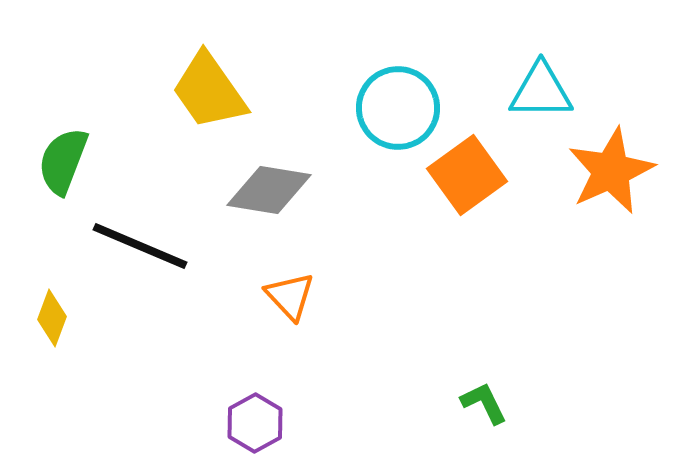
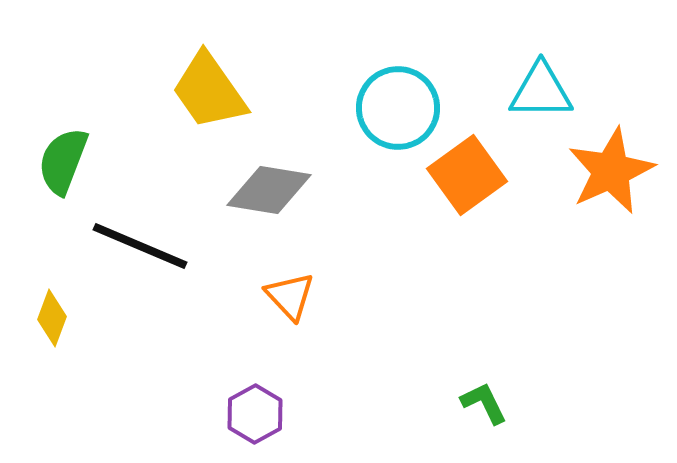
purple hexagon: moved 9 px up
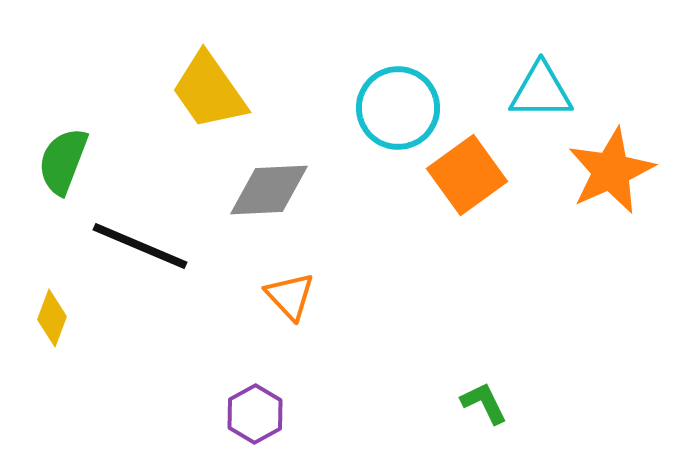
gray diamond: rotated 12 degrees counterclockwise
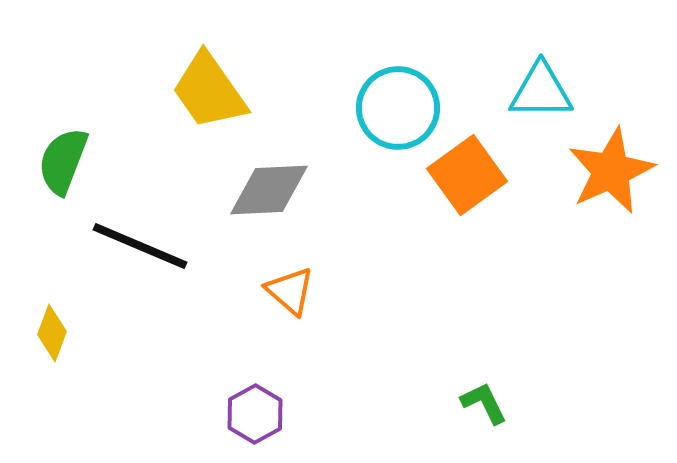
orange triangle: moved 5 px up; rotated 6 degrees counterclockwise
yellow diamond: moved 15 px down
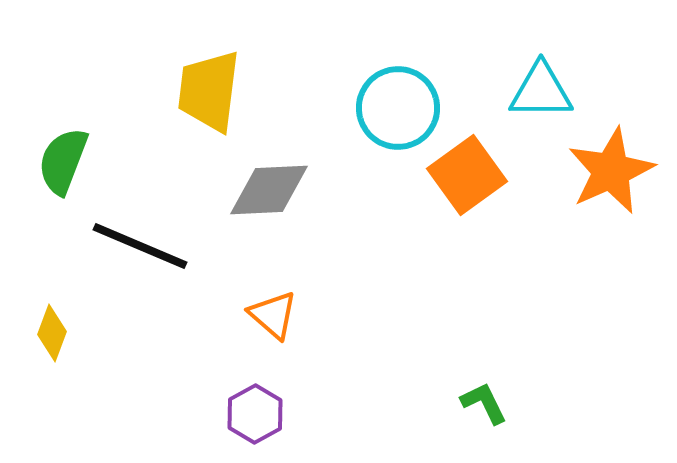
yellow trapezoid: rotated 42 degrees clockwise
orange triangle: moved 17 px left, 24 px down
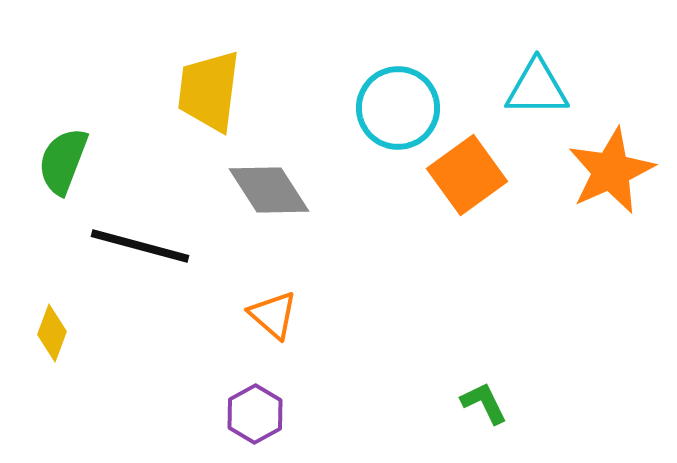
cyan triangle: moved 4 px left, 3 px up
gray diamond: rotated 60 degrees clockwise
black line: rotated 8 degrees counterclockwise
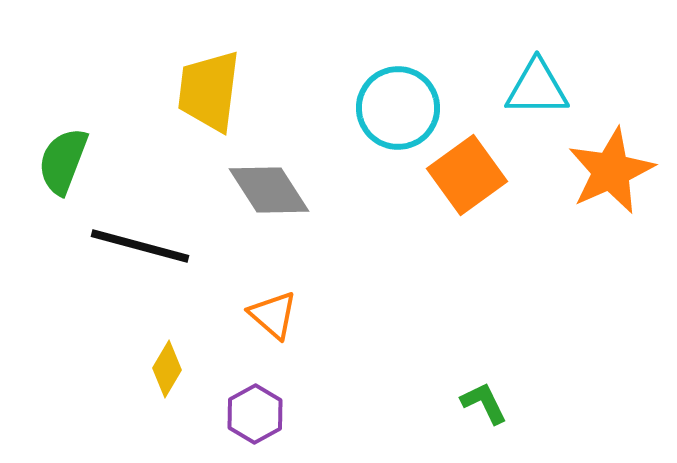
yellow diamond: moved 115 px right, 36 px down; rotated 10 degrees clockwise
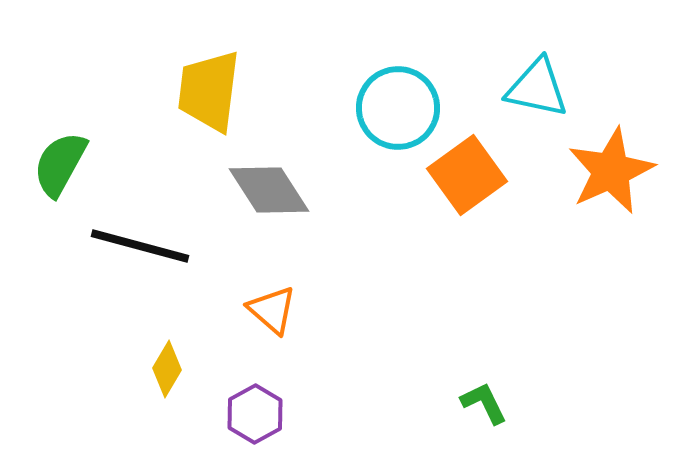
cyan triangle: rotated 12 degrees clockwise
green semicircle: moved 3 px left, 3 px down; rotated 8 degrees clockwise
orange triangle: moved 1 px left, 5 px up
